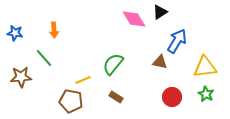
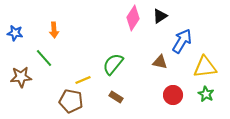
black triangle: moved 4 px down
pink diamond: moved 1 px left, 1 px up; rotated 65 degrees clockwise
blue arrow: moved 5 px right
red circle: moved 1 px right, 2 px up
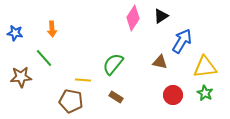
black triangle: moved 1 px right
orange arrow: moved 2 px left, 1 px up
yellow line: rotated 28 degrees clockwise
green star: moved 1 px left, 1 px up
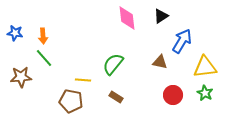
pink diamond: moved 6 px left; rotated 40 degrees counterclockwise
orange arrow: moved 9 px left, 7 px down
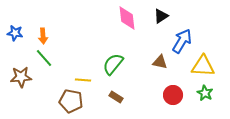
yellow triangle: moved 2 px left, 1 px up; rotated 10 degrees clockwise
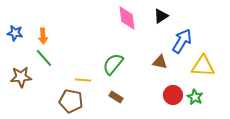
green star: moved 10 px left, 4 px down
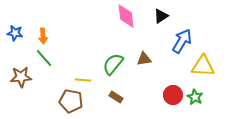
pink diamond: moved 1 px left, 2 px up
brown triangle: moved 16 px left, 3 px up; rotated 21 degrees counterclockwise
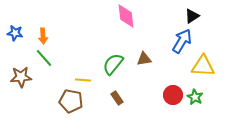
black triangle: moved 31 px right
brown rectangle: moved 1 px right, 1 px down; rotated 24 degrees clockwise
